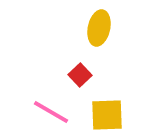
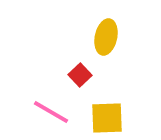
yellow ellipse: moved 7 px right, 9 px down
yellow square: moved 3 px down
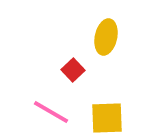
red square: moved 7 px left, 5 px up
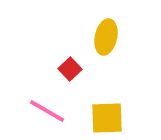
red square: moved 3 px left, 1 px up
pink line: moved 4 px left, 1 px up
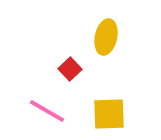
yellow square: moved 2 px right, 4 px up
